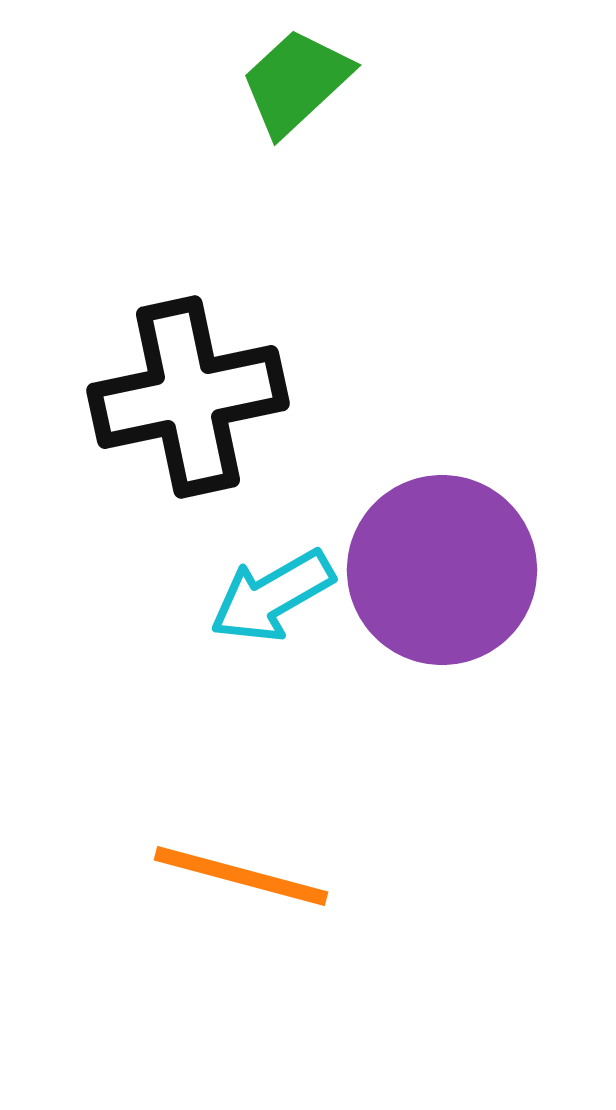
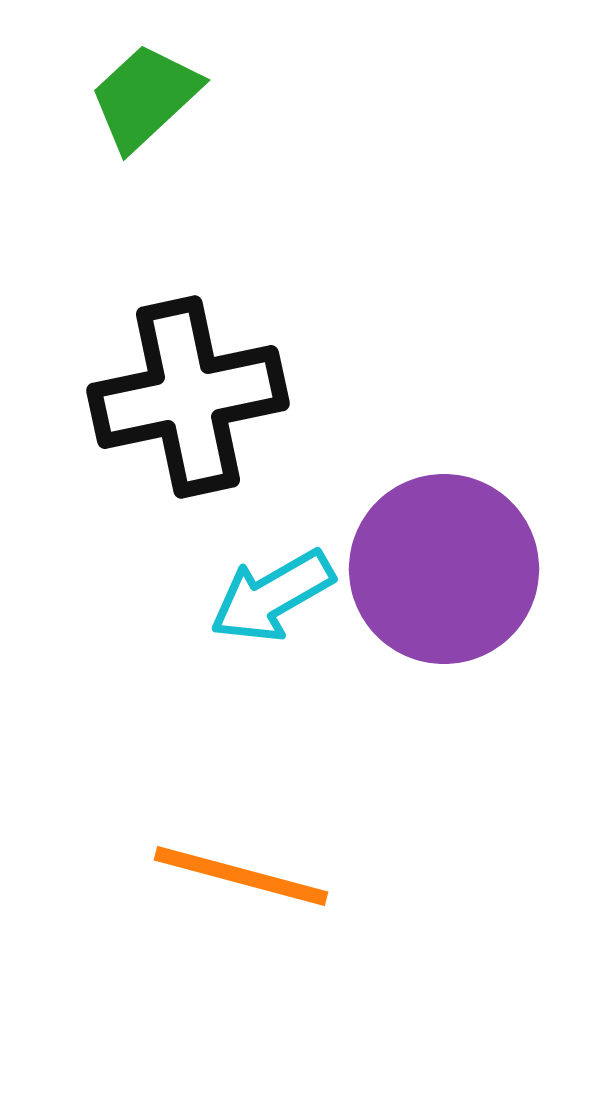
green trapezoid: moved 151 px left, 15 px down
purple circle: moved 2 px right, 1 px up
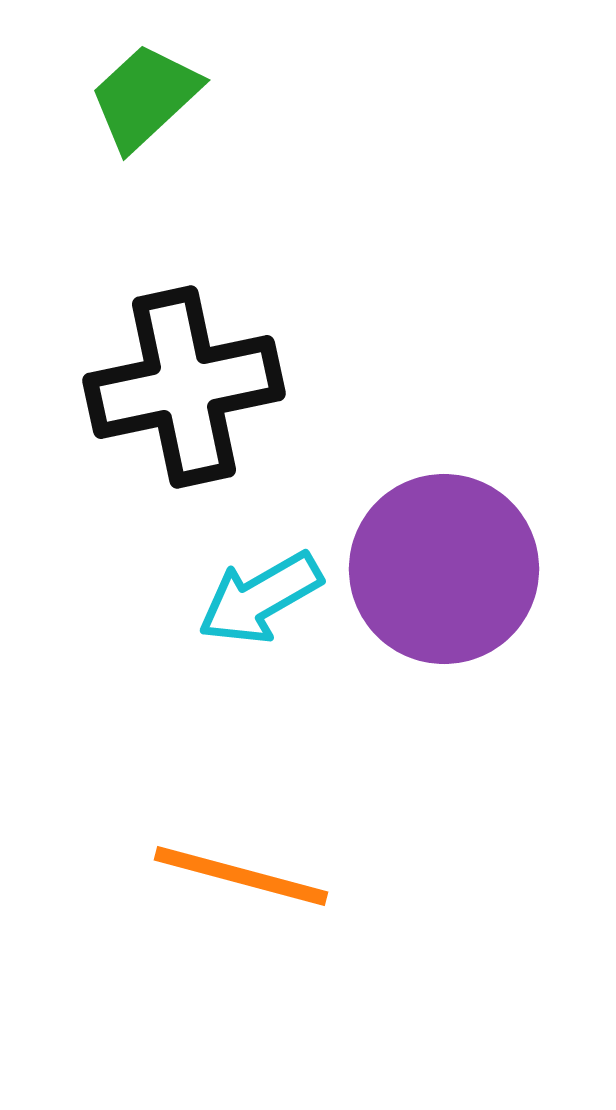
black cross: moved 4 px left, 10 px up
cyan arrow: moved 12 px left, 2 px down
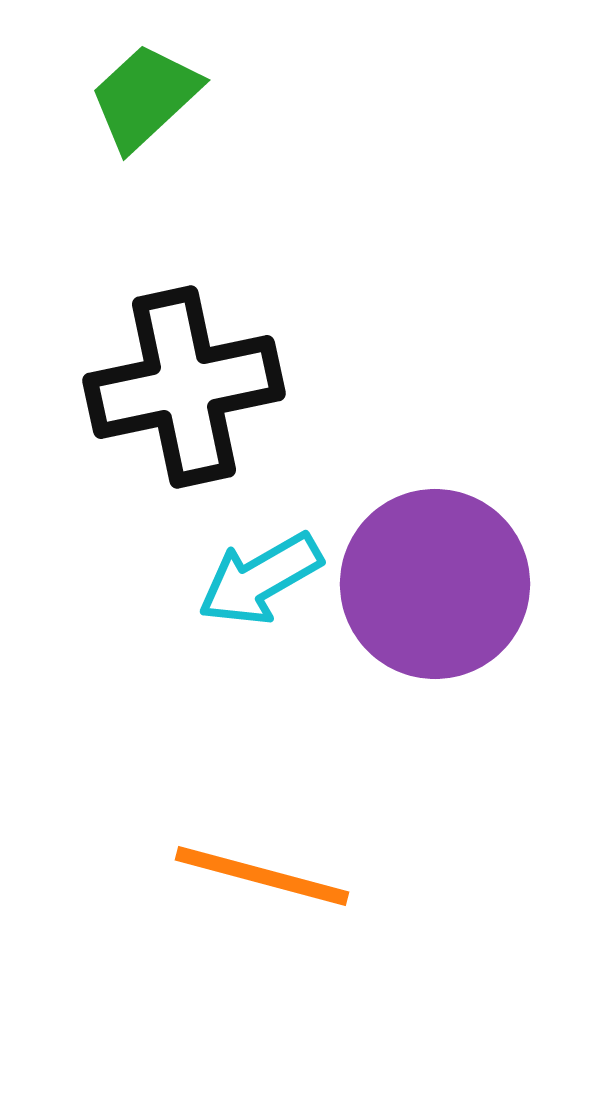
purple circle: moved 9 px left, 15 px down
cyan arrow: moved 19 px up
orange line: moved 21 px right
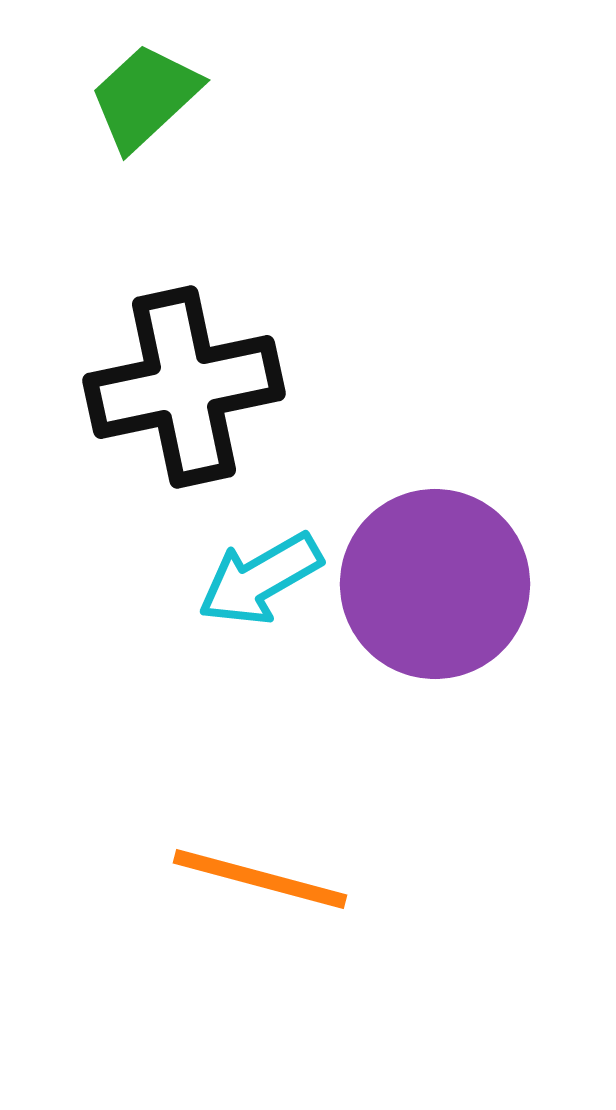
orange line: moved 2 px left, 3 px down
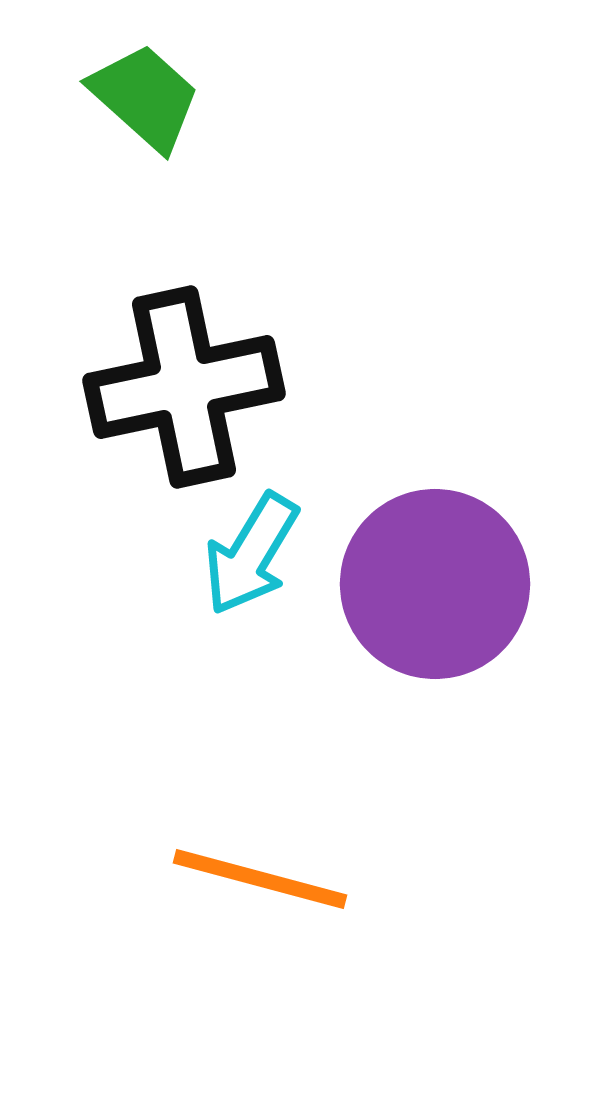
green trapezoid: rotated 85 degrees clockwise
cyan arrow: moved 9 px left, 25 px up; rotated 29 degrees counterclockwise
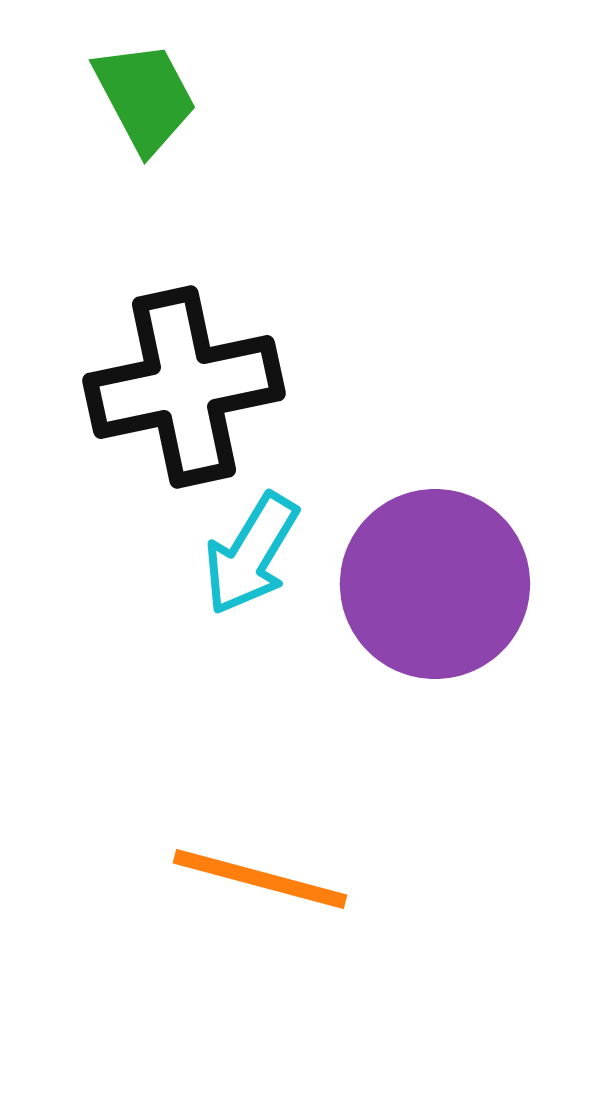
green trapezoid: rotated 20 degrees clockwise
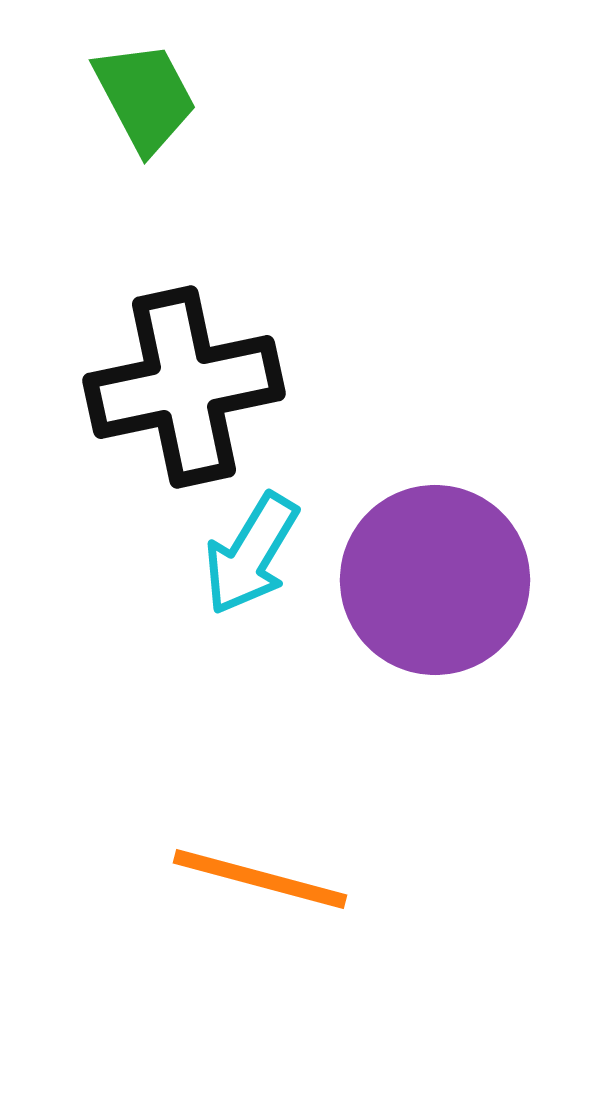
purple circle: moved 4 px up
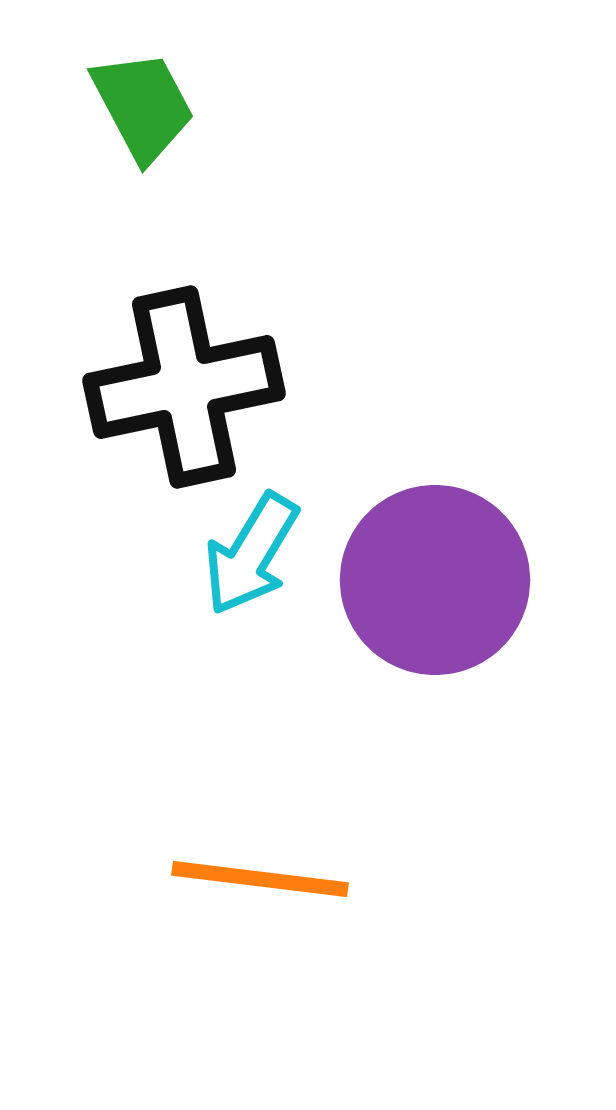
green trapezoid: moved 2 px left, 9 px down
orange line: rotated 8 degrees counterclockwise
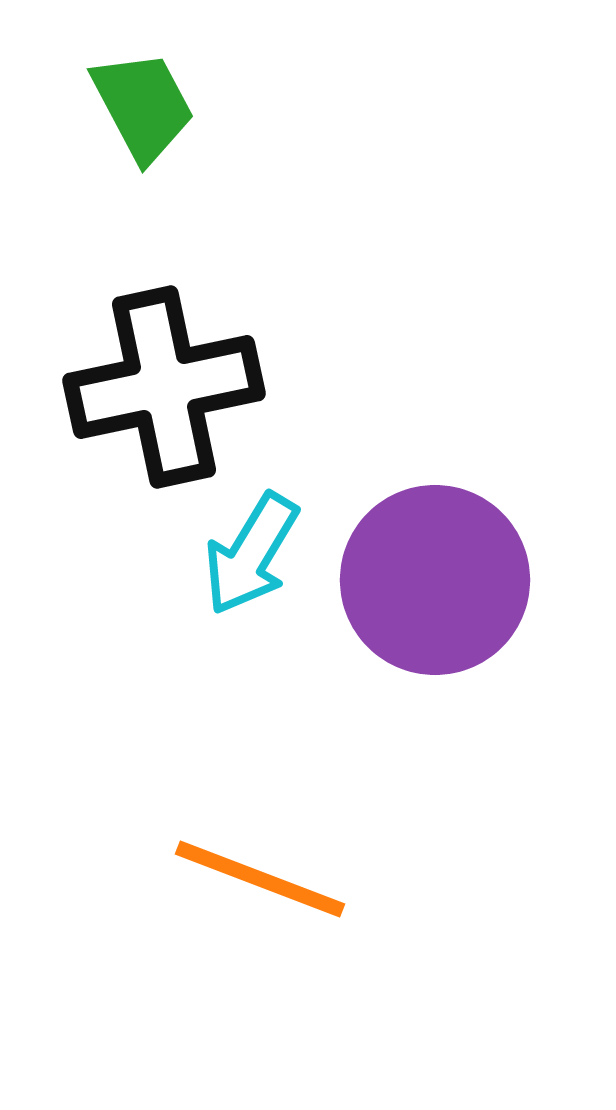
black cross: moved 20 px left
orange line: rotated 14 degrees clockwise
